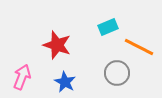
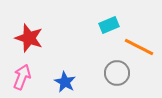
cyan rectangle: moved 1 px right, 2 px up
red star: moved 28 px left, 7 px up
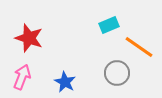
orange line: rotated 8 degrees clockwise
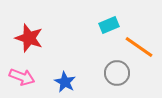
pink arrow: rotated 90 degrees clockwise
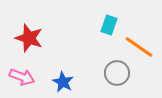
cyan rectangle: rotated 48 degrees counterclockwise
blue star: moved 2 px left
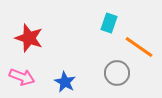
cyan rectangle: moved 2 px up
blue star: moved 2 px right
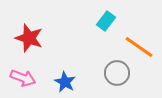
cyan rectangle: moved 3 px left, 2 px up; rotated 18 degrees clockwise
pink arrow: moved 1 px right, 1 px down
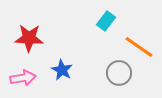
red star: rotated 16 degrees counterclockwise
gray circle: moved 2 px right
pink arrow: rotated 30 degrees counterclockwise
blue star: moved 3 px left, 12 px up
